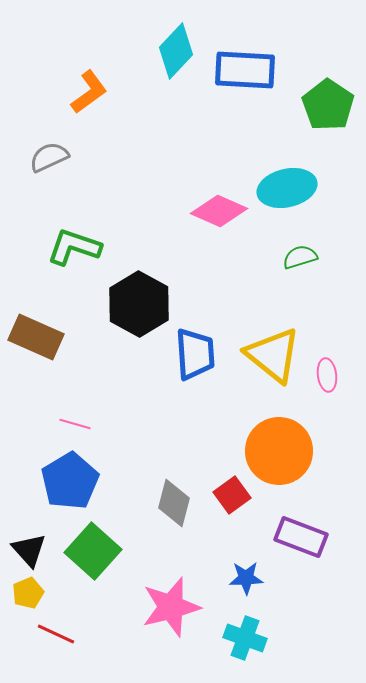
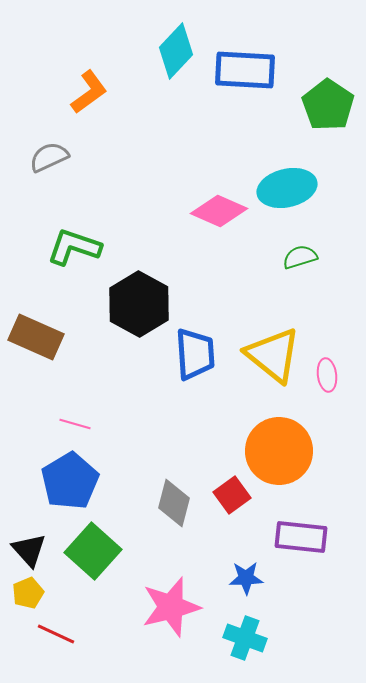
purple rectangle: rotated 15 degrees counterclockwise
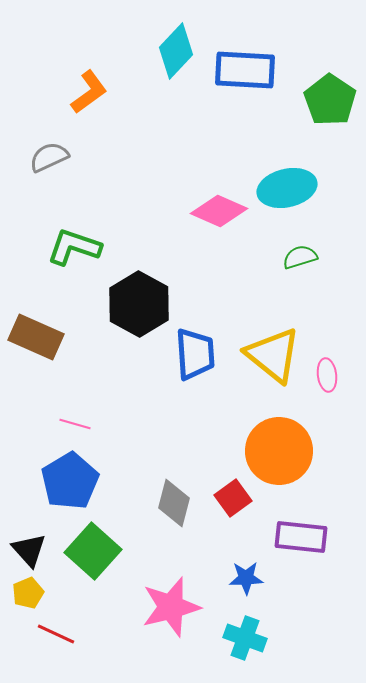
green pentagon: moved 2 px right, 5 px up
red square: moved 1 px right, 3 px down
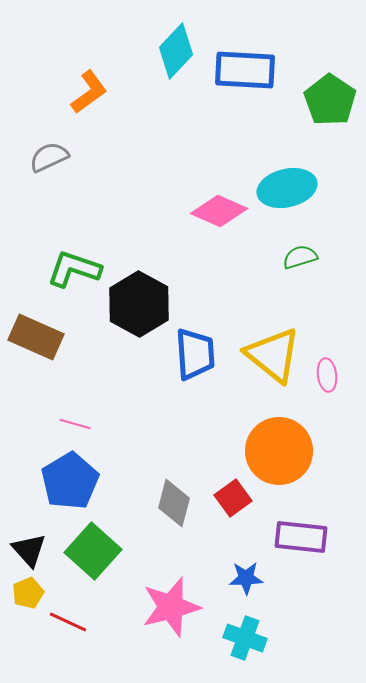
green L-shape: moved 22 px down
red line: moved 12 px right, 12 px up
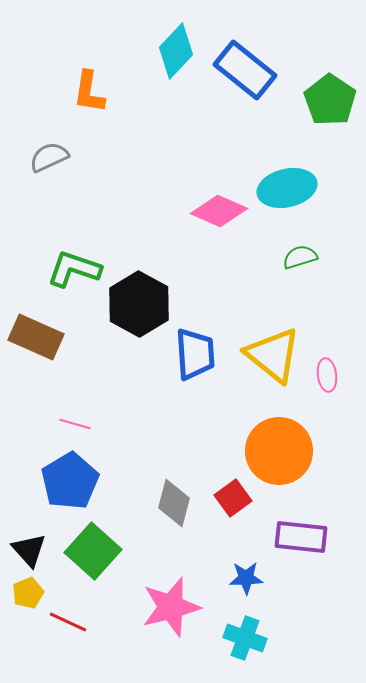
blue rectangle: rotated 36 degrees clockwise
orange L-shape: rotated 135 degrees clockwise
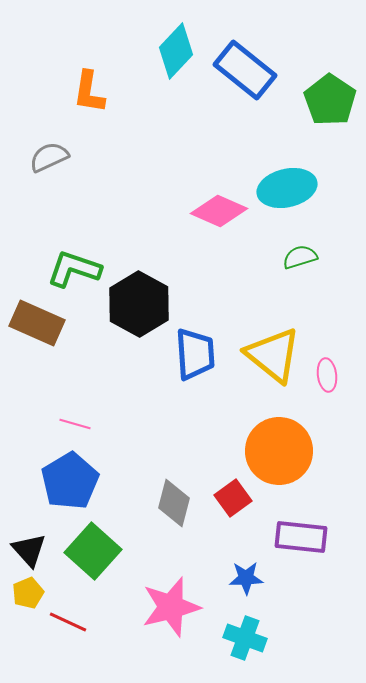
brown rectangle: moved 1 px right, 14 px up
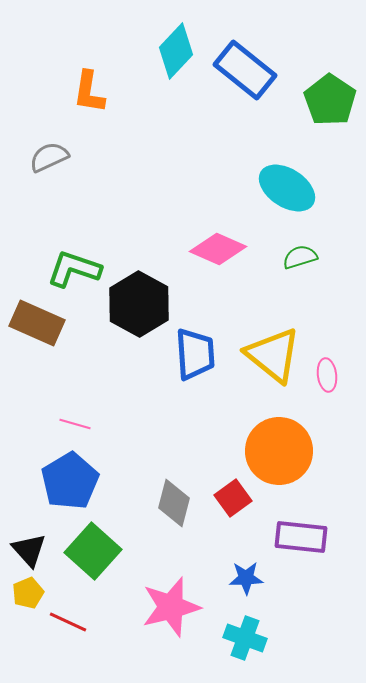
cyan ellipse: rotated 46 degrees clockwise
pink diamond: moved 1 px left, 38 px down
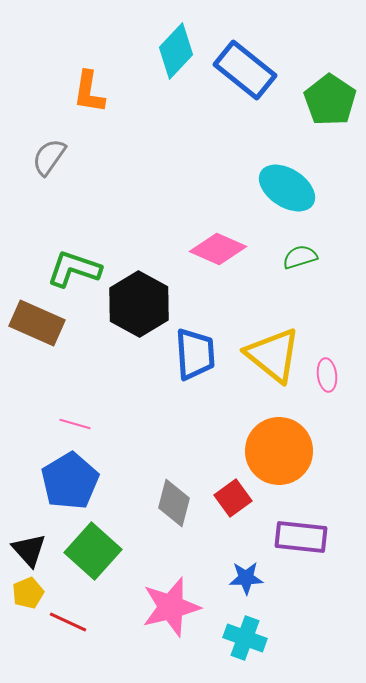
gray semicircle: rotated 30 degrees counterclockwise
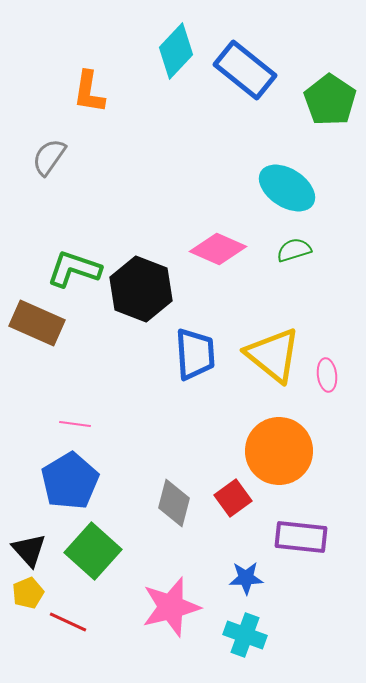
green semicircle: moved 6 px left, 7 px up
black hexagon: moved 2 px right, 15 px up; rotated 8 degrees counterclockwise
pink line: rotated 8 degrees counterclockwise
cyan cross: moved 3 px up
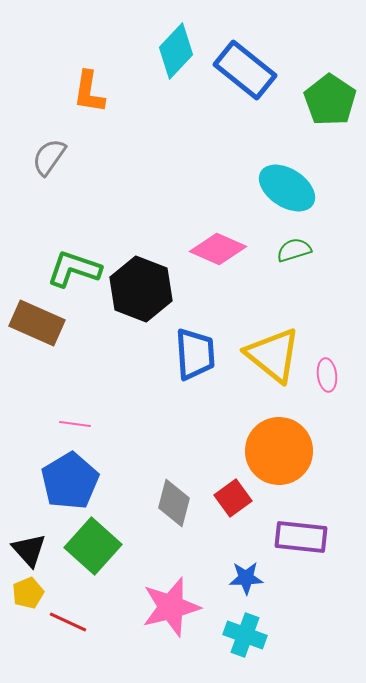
green square: moved 5 px up
